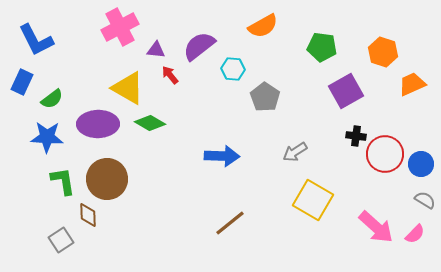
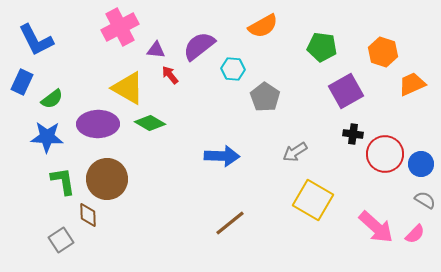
black cross: moved 3 px left, 2 px up
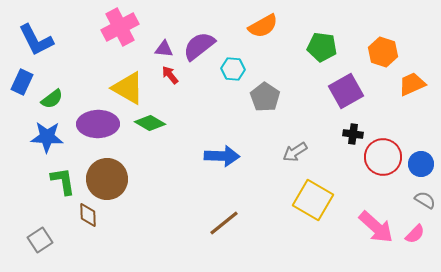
purple triangle: moved 8 px right, 1 px up
red circle: moved 2 px left, 3 px down
brown line: moved 6 px left
gray square: moved 21 px left
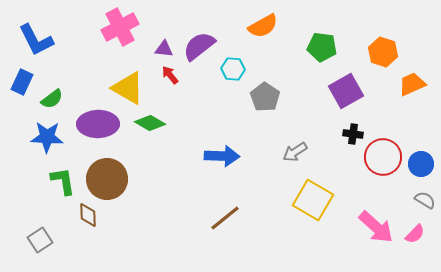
brown line: moved 1 px right, 5 px up
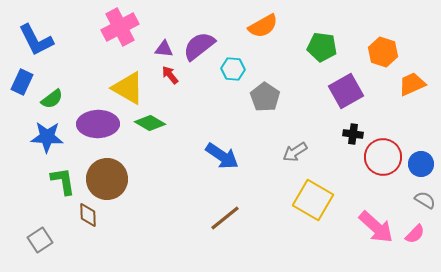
blue arrow: rotated 32 degrees clockwise
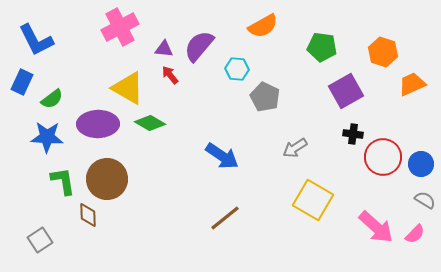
purple semicircle: rotated 12 degrees counterclockwise
cyan hexagon: moved 4 px right
gray pentagon: rotated 8 degrees counterclockwise
gray arrow: moved 4 px up
